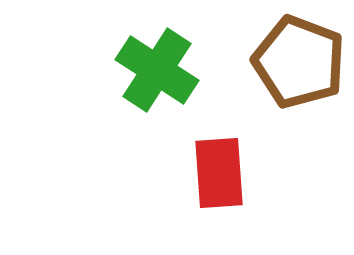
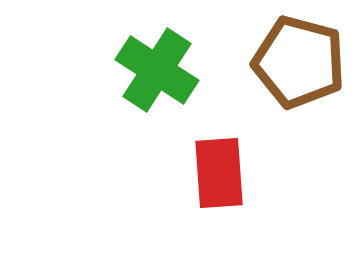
brown pentagon: rotated 6 degrees counterclockwise
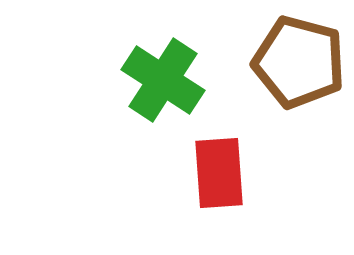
green cross: moved 6 px right, 10 px down
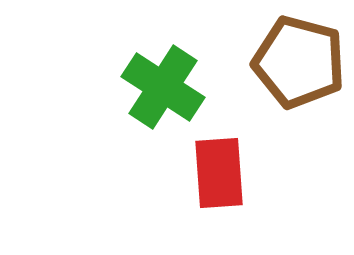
green cross: moved 7 px down
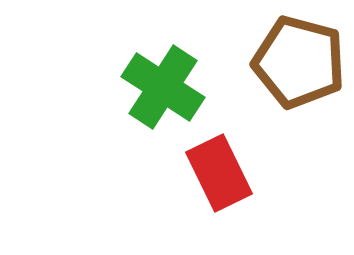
red rectangle: rotated 22 degrees counterclockwise
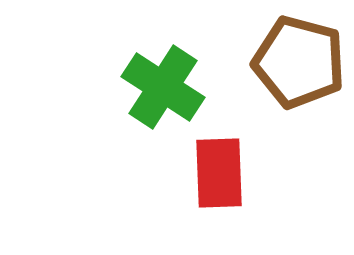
red rectangle: rotated 24 degrees clockwise
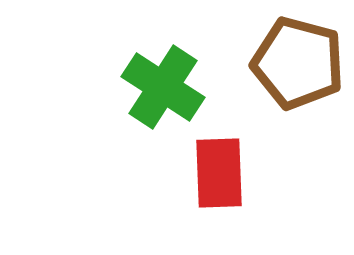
brown pentagon: moved 1 px left, 1 px down
